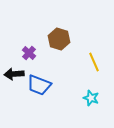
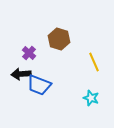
black arrow: moved 7 px right
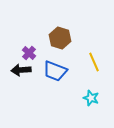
brown hexagon: moved 1 px right, 1 px up
black arrow: moved 4 px up
blue trapezoid: moved 16 px right, 14 px up
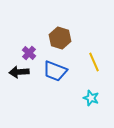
black arrow: moved 2 px left, 2 px down
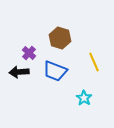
cyan star: moved 7 px left; rotated 14 degrees clockwise
